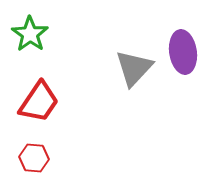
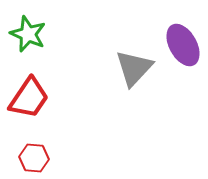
green star: moved 2 px left; rotated 12 degrees counterclockwise
purple ellipse: moved 7 px up; rotated 21 degrees counterclockwise
red trapezoid: moved 10 px left, 4 px up
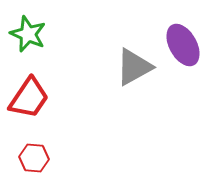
gray triangle: moved 1 px up; rotated 18 degrees clockwise
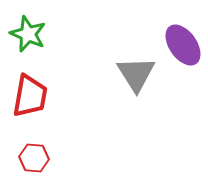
purple ellipse: rotated 6 degrees counterclockwise
gray triangle: moved 2 px right, 7 px down; rotated 33 degrees counterclockwise
red trapezoid: moved 1 px right, 2 px up; rotated 24 degrees counterclockwise
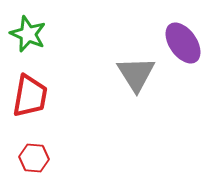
purple ellipse: moved 2 px up
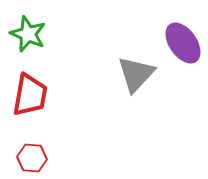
gray triangle: rotated 15 degrees clockwise
red trapezoid: moved 1 px up
red hexagon: moved 2 px left
